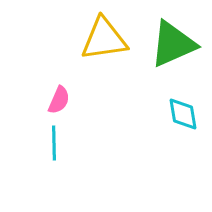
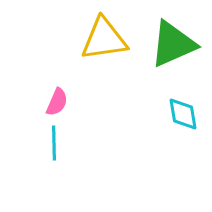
pink semicircle: moved 2 px left, 2 px down
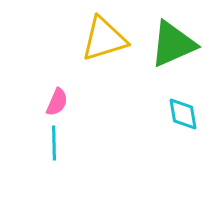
yellow triangle: rotated 9 degrees counterclockwise
